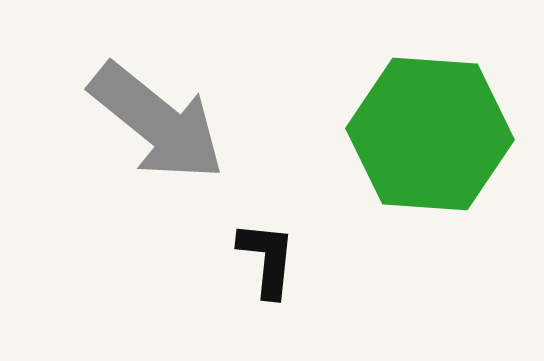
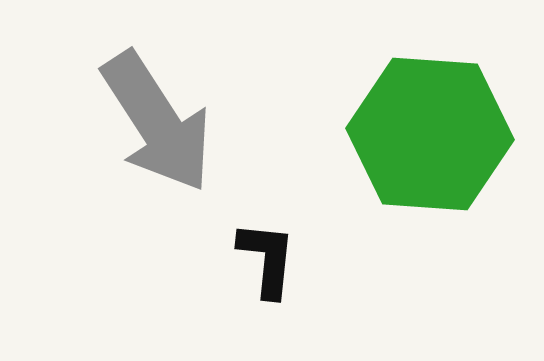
gray arrow: rotated 18 degrees clockwise
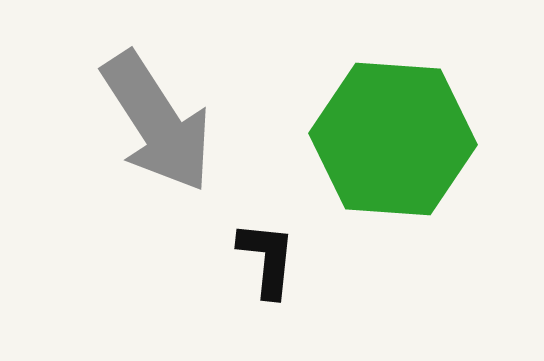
green hexagon: moved 37 px left, 5 px down
